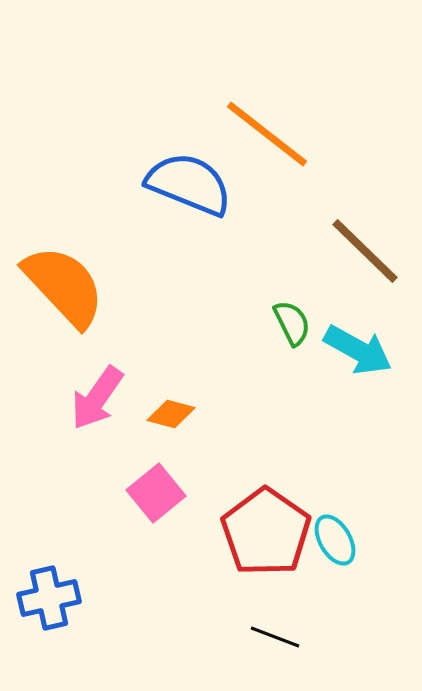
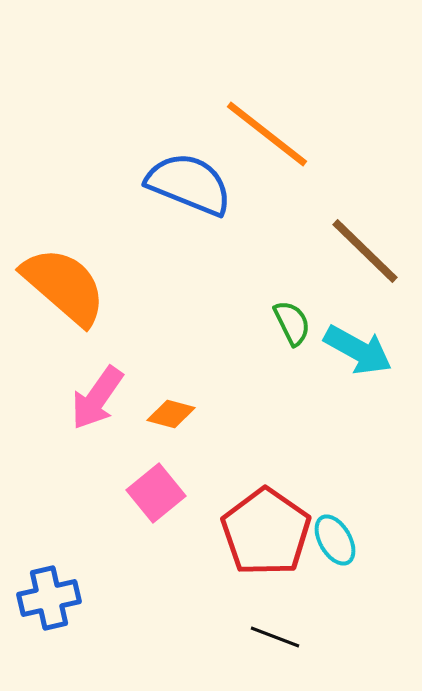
orange semicircle: rotated 6 degrees counterclockwise
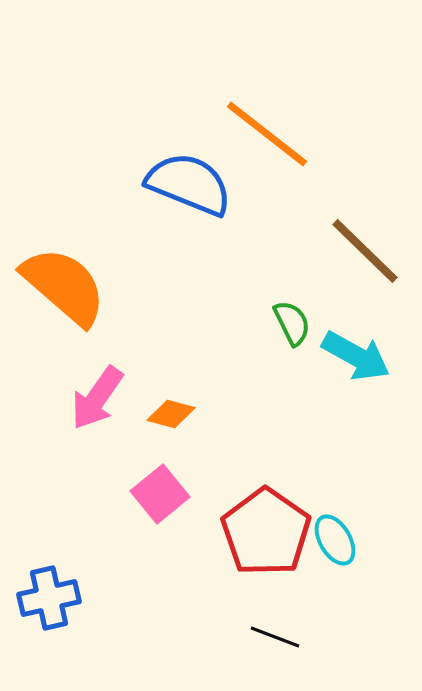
cyan arrow: moved 2 px left, 6 px down
pink square: moved 4 px right, 1 px down
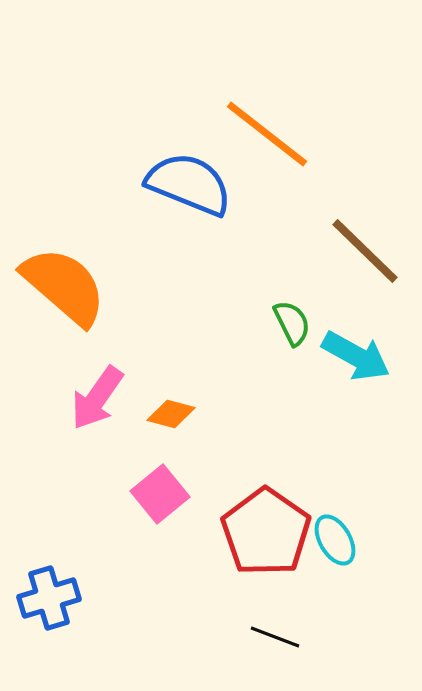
blue cross: rotated 4 degrees counterclockwise
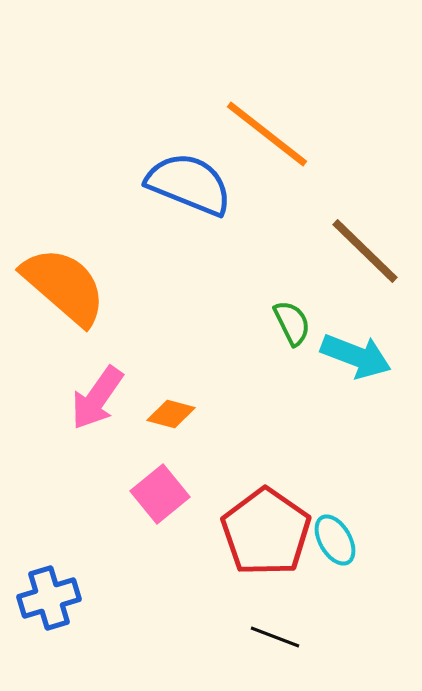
cyan arrow: rotated 8 degrees counterclockwise
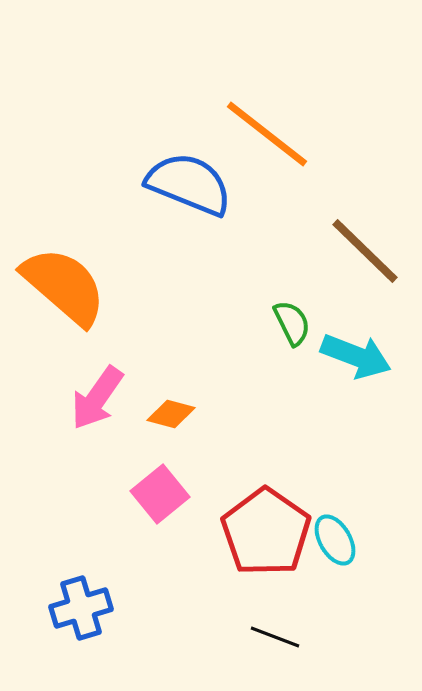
blue cross: moved 32 px right, 10 px down
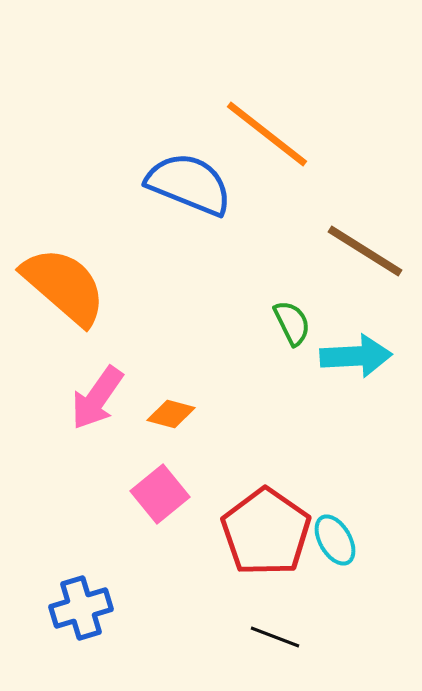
brown line: rotated 12 degrees counterclockwise
cyan arrow: rotated 24 degrees counterclockwise
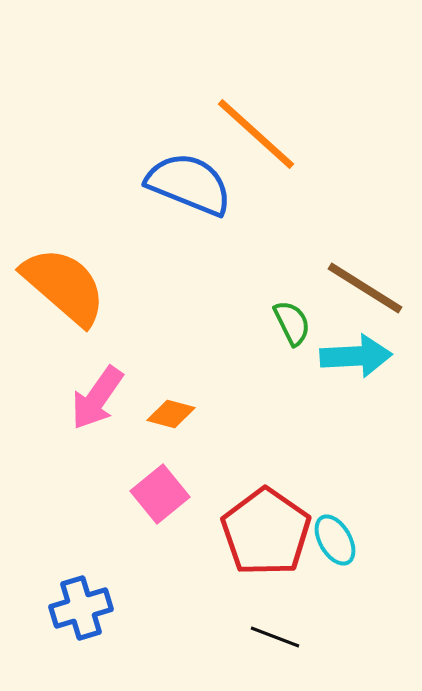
orange line: moved 11 px left; rotated 4 degrees clockwise
brown line: moved 37 px down
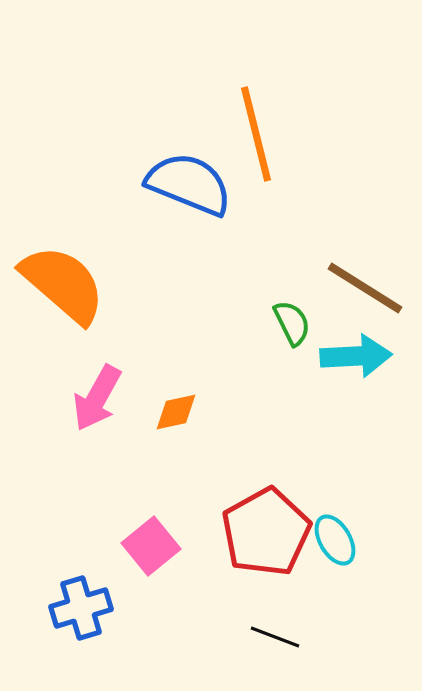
orange line: rotated 34 degrees clockwise
orange semicircle: moved 1 px left, 2 px up
pink arrow: rotated 6 degrees counterclockwise
orange diamond: moved 5 px right, 2 px up; rotated 27 degrees counterclockwise
pink square: moved 9 px left, 52 px down
red pentagon: rotated 8 degrees clockwise
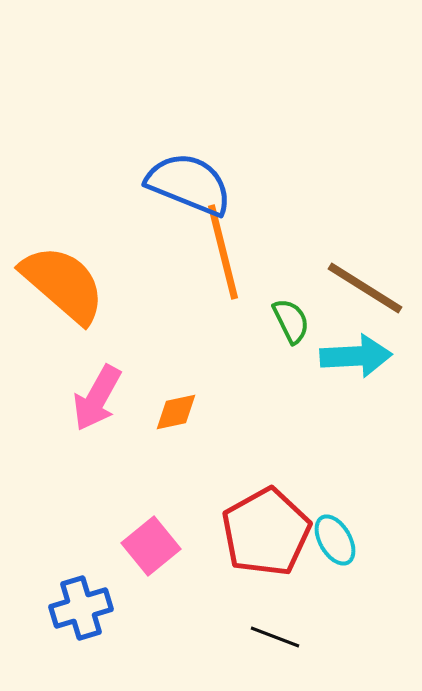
orange line: moved 33 px left, 118 px down
green semicircle: moved 1 px left, 2 px up
